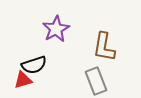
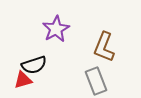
brown L-shape: rotated 12 degrees clockwise
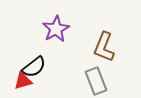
black semicircle: moved 2 px down; rotated 20 degrees counterclockwise
red triangle: moved 1 px down
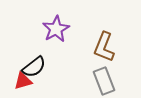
gray rectangle: moved 8 px right
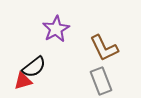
brown L-shape: moved 1 px down; rotated 48 degrees counterclockwise
gray rectangle: moved 3 px left
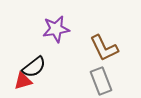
purple star: rotated 20 degrees clockwise
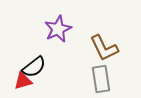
purple star: moved 2 px right; rotated 16 degrees counterclockwise
gray rectangle: moved 2 px up; rotated 12 degrees clockwise
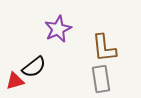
brown L-shape: rotated 20 degrees clockwise
red triangle: moved 8 px left
